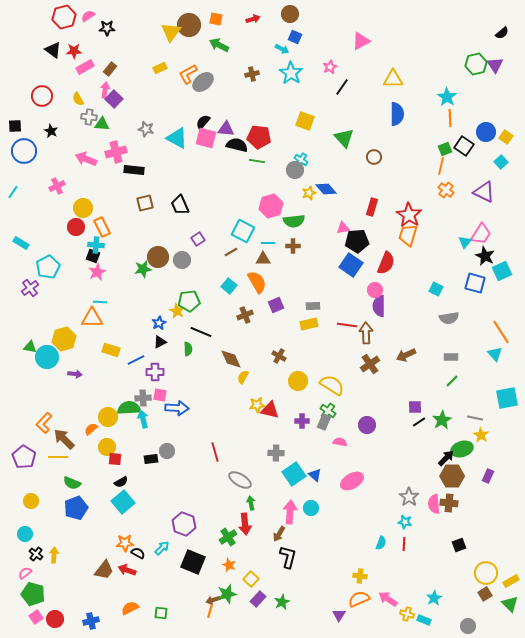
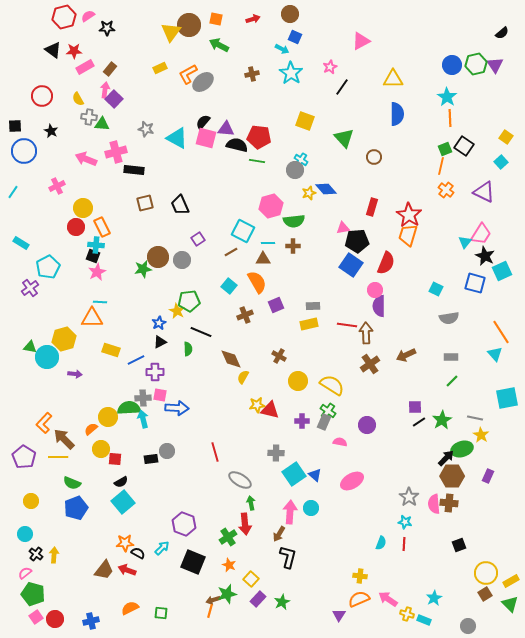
blue circle at (486, 132): moved 34 px left, 67 px up
yellow circle at (107, 447): moved 6 px left, 2 px down
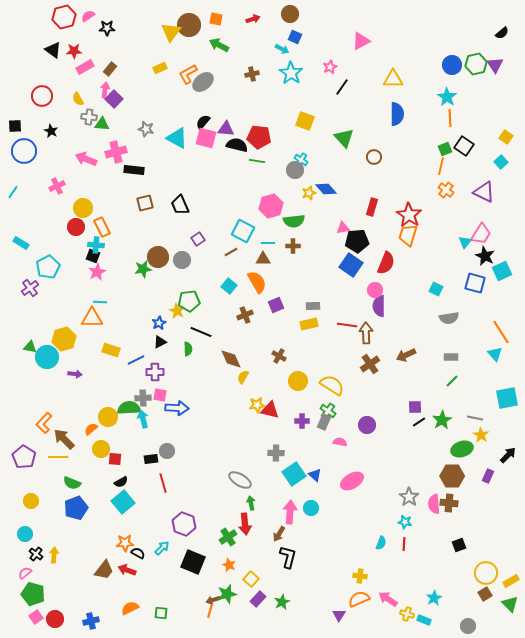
red line at (215, 452): moved 52 px left, 31 px down
black arrow at (446, 458): moved 62 px right, 3 px up
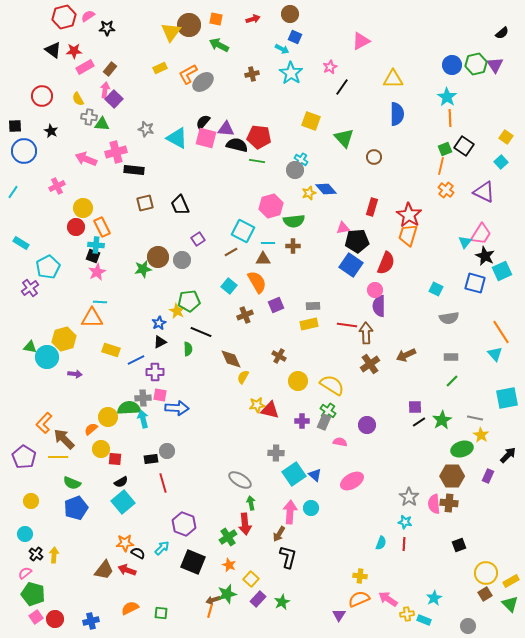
yellow square at (305, 121): moved 6 px right
yellow cross at (407, 614): rotated 24 degrees counterclockwise
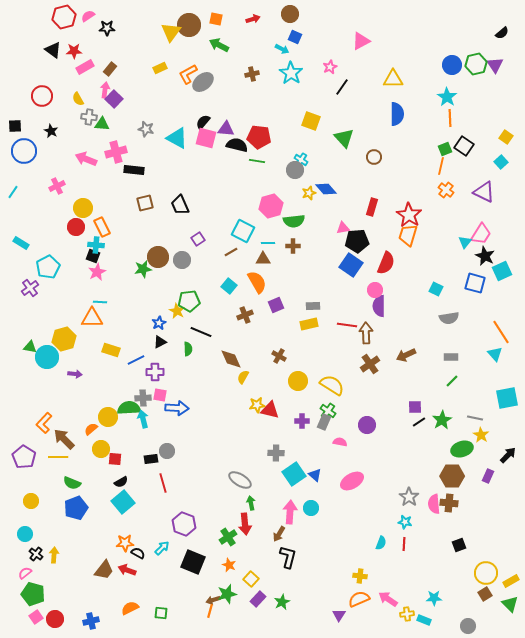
cyan star at (434, 598): rotated 28 degrees clockwise
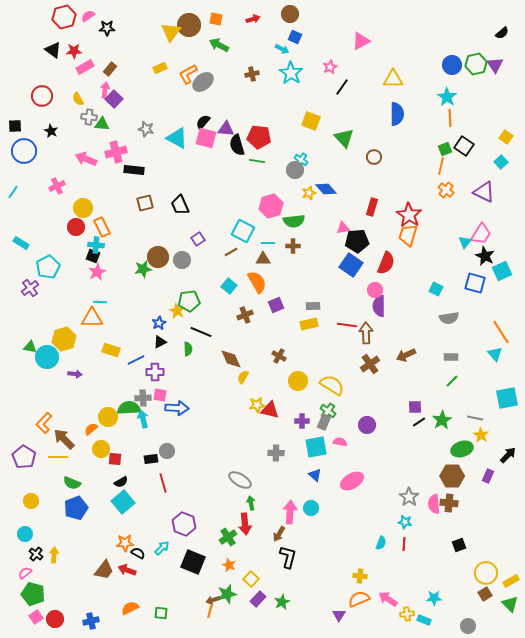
black semicircle at (237, 145): rotated 120 degrees counterclockwise
cyan square at (294, 474): moved 22 px right, 27 px up; rotated 25 degrees clockwise
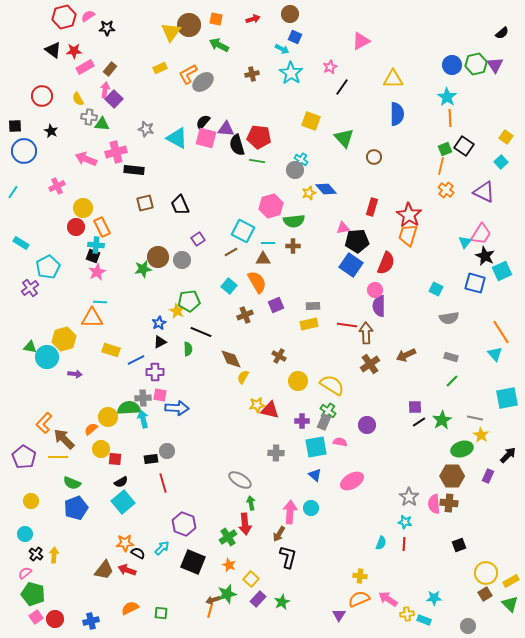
gray rectangle at (451, 357): rotated 16 degrees clockwise
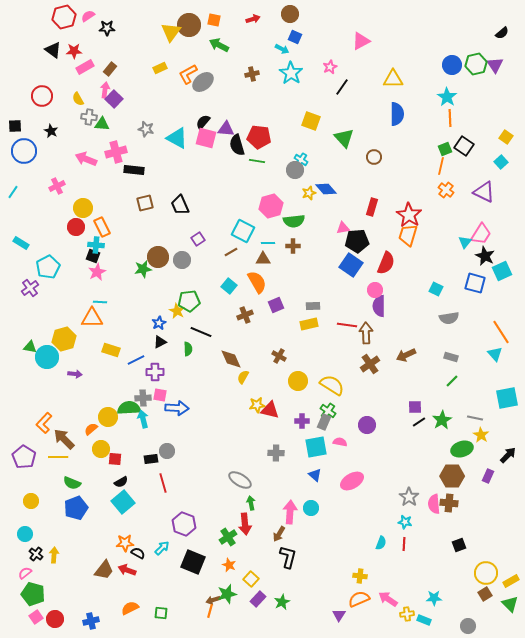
orange square at (216, 19): moved 2 px left, 1 px down
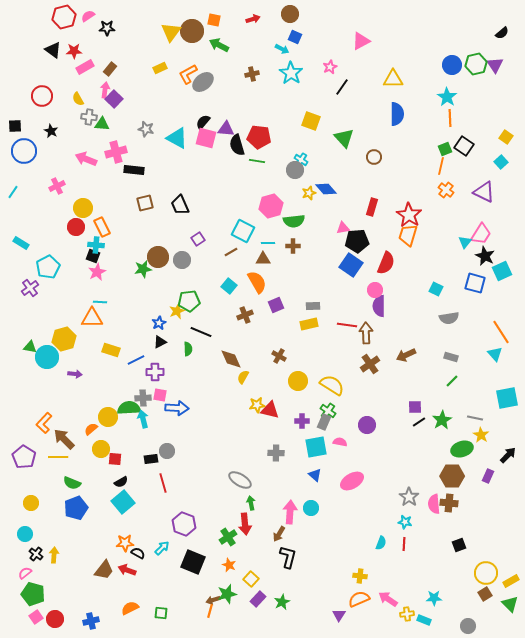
brown circle at (189, 25): moved 3 px right, 6 px down
yellow star at (177, 311): rotated 21 degrees clockwise
yellow circle at (31, 501): moved 2 px down
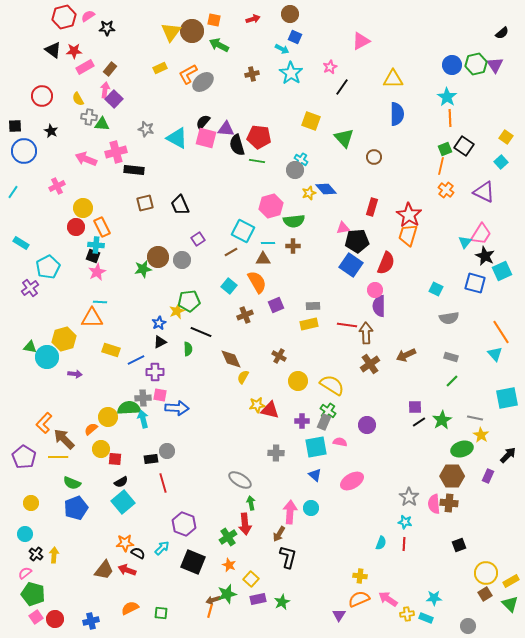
purple rectangle at (258, 599): rotated 35 degrees clockwise
cyan rectangle at (424, 620): moved 2 px right, 2 px up
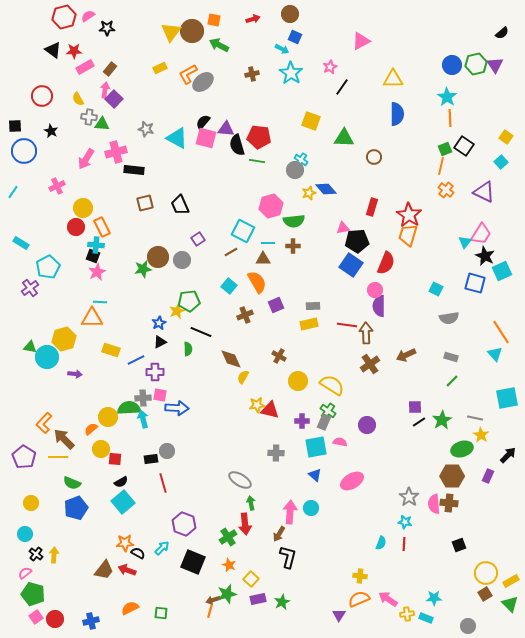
green triangle at (344, 138): rotated 45 degrees counterclockwise
pink arrow at (86, 159): rotated 80 degrees counterclockwise
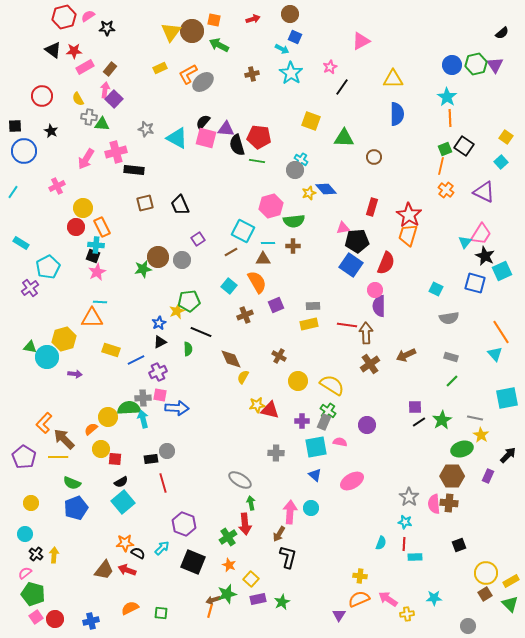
purple cross at (155, 372): moved 3 px right; rotated 24 degrees counterclockwise
cyan rectangle at (426, 618): moved 11 px left, 61 px up; rotated 24 degrees counterclockwise
